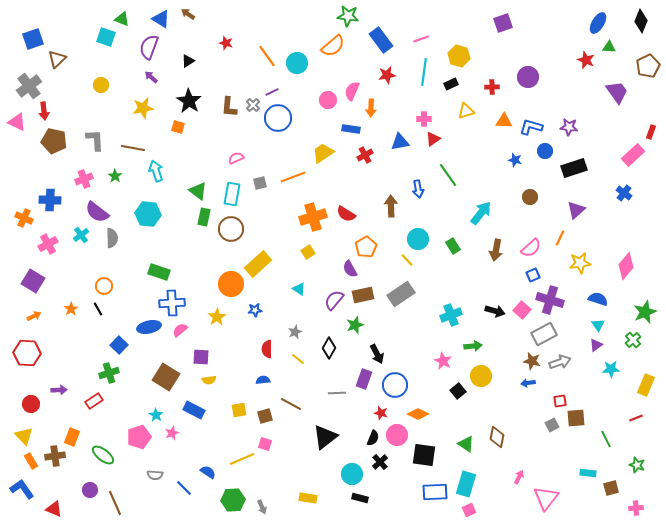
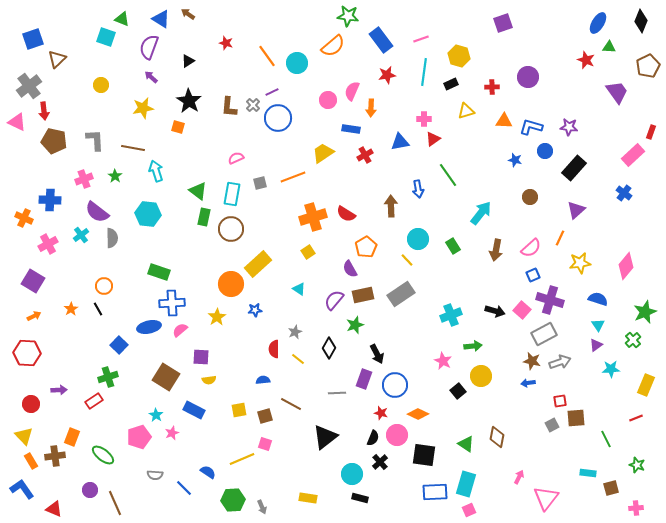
black rectangle at (574, 168): rotated 30 degrees counterclockwise
red semicircle at (267, 349): moved 7 px right
green cross at (109, 373): moved 1 px left, 4 px down
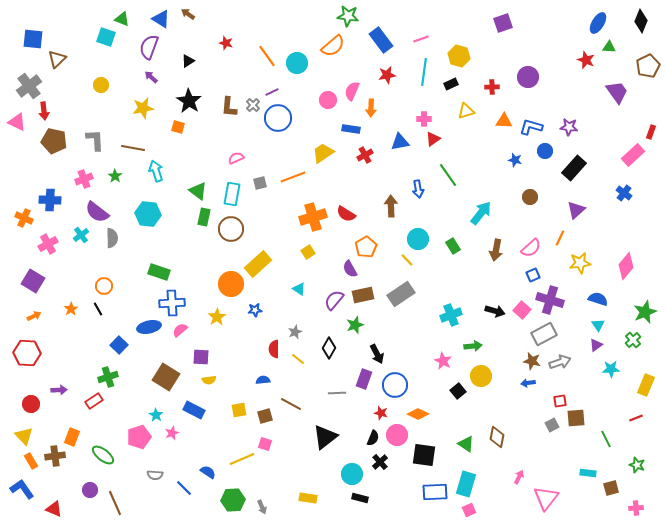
blue square at (33, 39): rotated 25 degrees clockwise
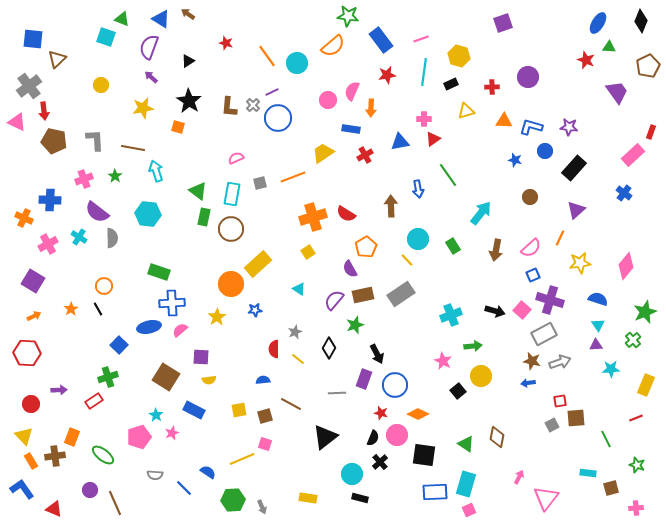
cyan cross at (81, 235): moved 2 px left, 2 px down; rotated 21 degrees counterclockwise
purple triangle at (596, 345): rotated 32 degrees clockwise
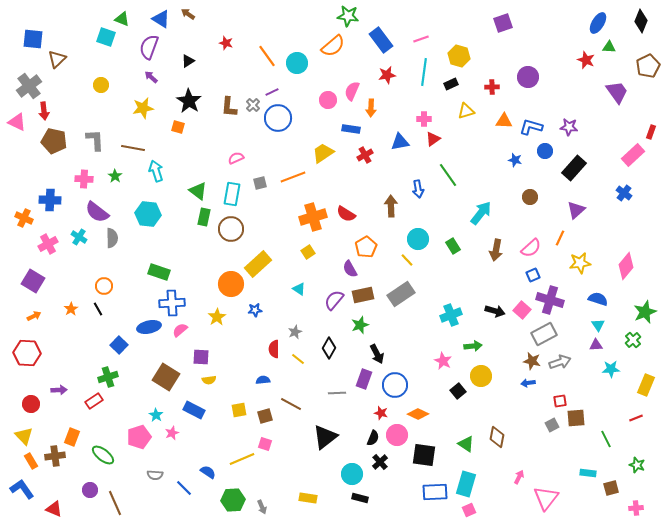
pink cross at (84, 179): rotated 24 degrees clockwise
green star at (355, 325): moved 5 px right
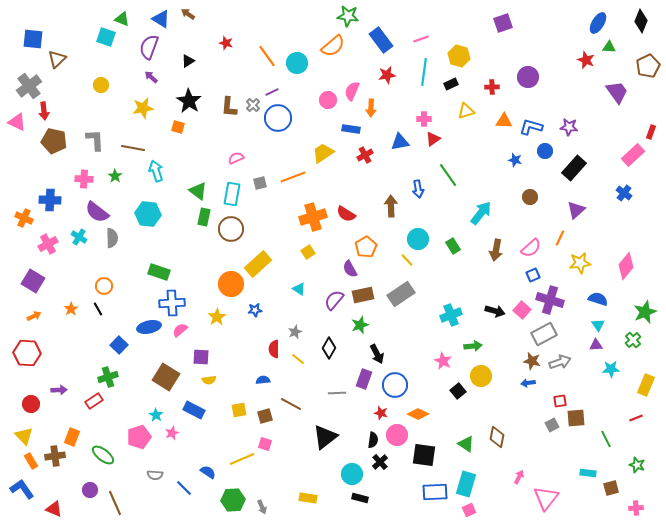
black semicircle at (373, 438): moved 2 px down; rotated 14 degrees counterclockwise
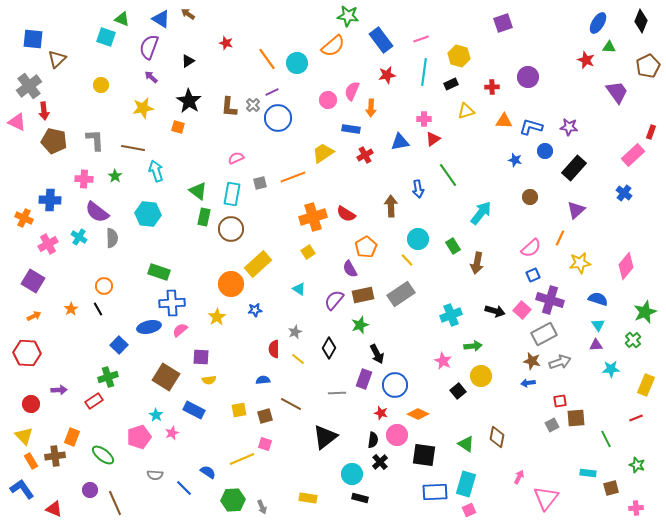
orange line at (267, 56): moved 3 px down
brown arrow at (496, 250): moved 19 px left, 13 px down
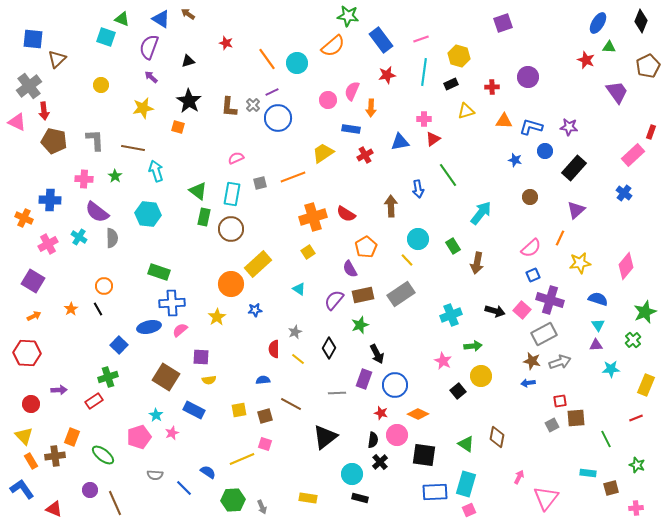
black triangle at (188, 61): rotated 16 degrees clockwise
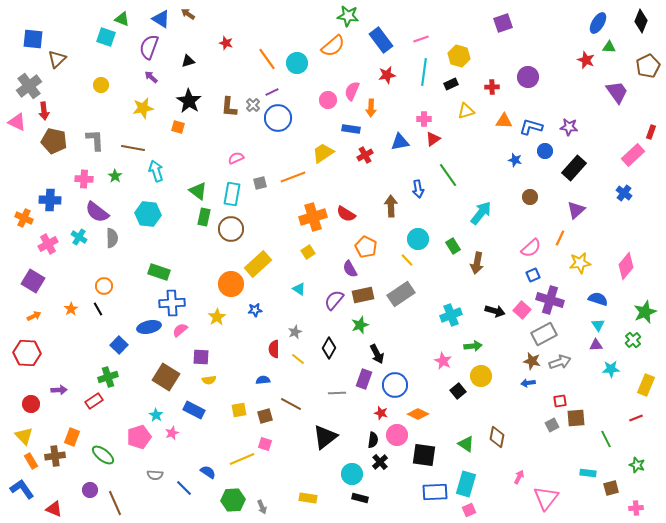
orange pentagon at (366, 247): rotated 15 degrees counterclockwise
